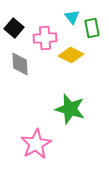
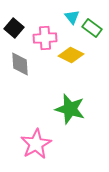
green rectangle: rotated 42 degrees counterclockwise
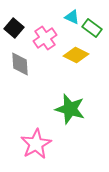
cyan triangle: rotated 28 degrees counterclockwise
pink cross: rotated 30 degrees counterclockwise
yellow diamond: moved 5 px right
